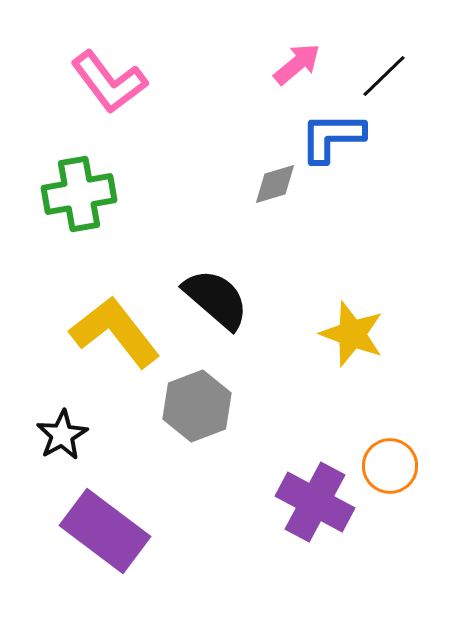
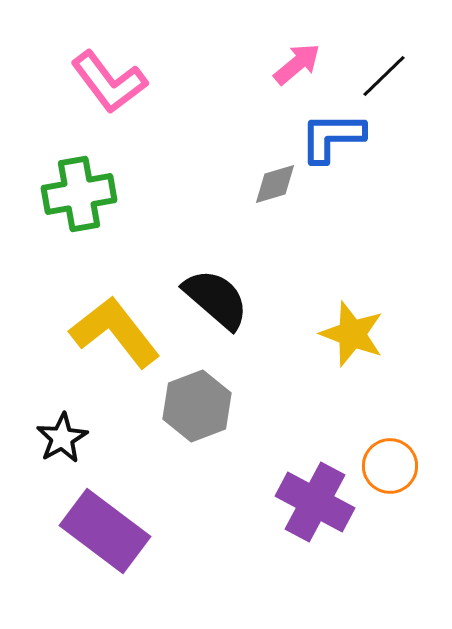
black star: moved 3 px down
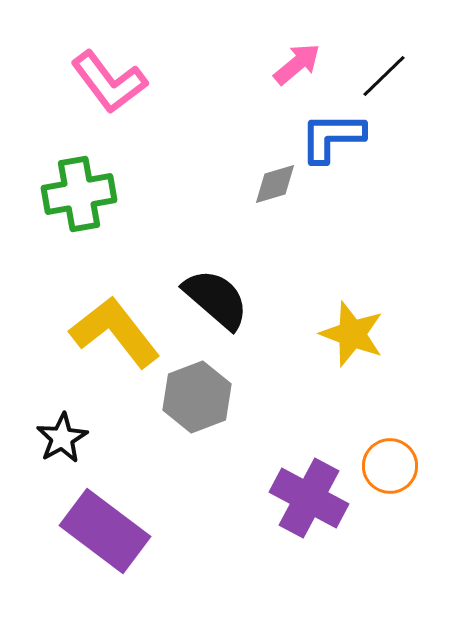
gray hexagon: moved 9 px up
purple cross: moved 6 px left, 4 px up
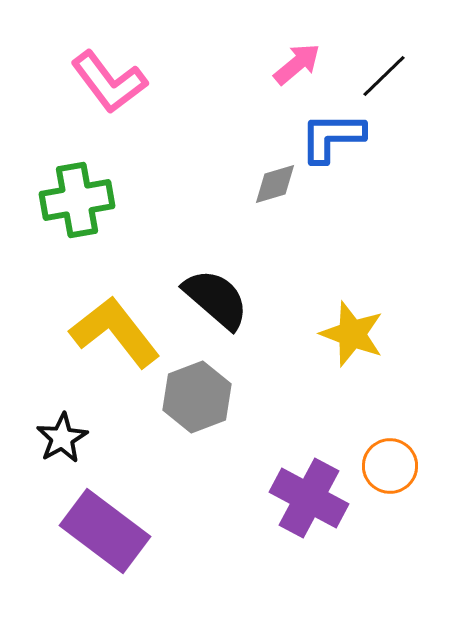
green cross: moved 2 px left, 6 px down
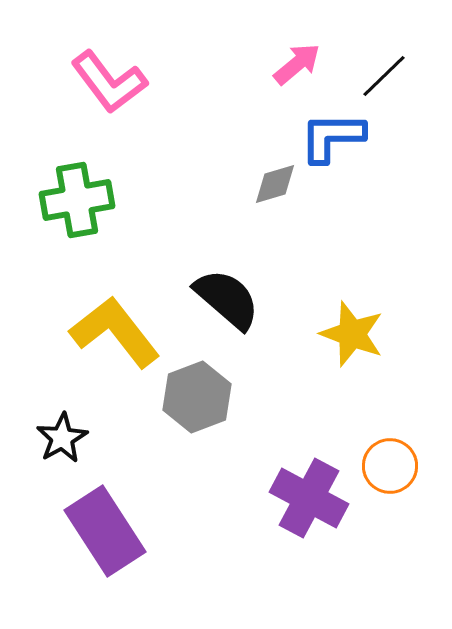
black semicircle: moved 11 px right
purple rectangle: rotated 20 degrees clockwise
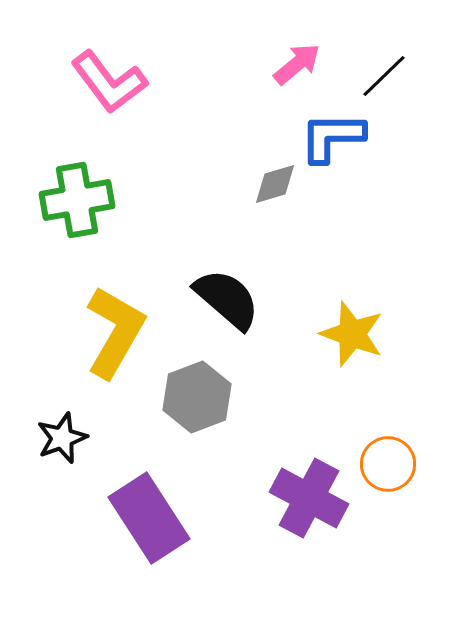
yellow L-shape: rotated 68 degrees clockwise
black star: rotated 9 degrees clockwise
orange circle: moved 2 px left, 2 px up
purple rectangle: moved 44 px right, 13 px up
